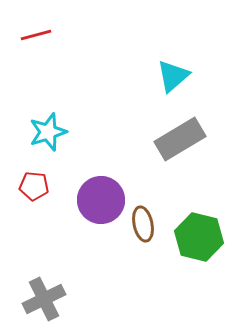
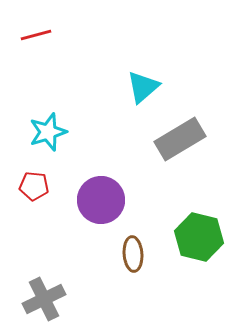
cyan triangle: moved 30 px left, 11 px down
brown ellipse: moved 10 px left, 30 px down; rotated 8 degrees clockwise
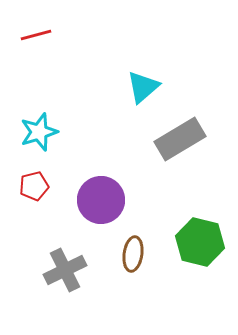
cyan star: moved 9 px left
red pentagon: rotated 20 degrees counterclockwise
green hexagon: moved 1 px right, 5 px down
brown ellipse: rotated 12 degrees clockwise
gray cross: moved 21 px right, 29 px up
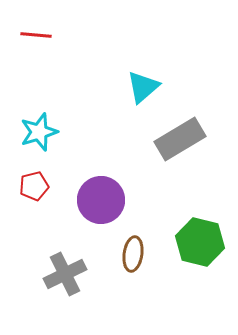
red line: rotated 20 degrees clockwise
gray cross: moved 4 px down
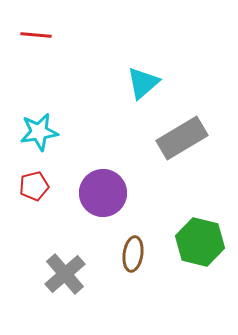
cyan triangle: moved 4 px up
cyan star: rotated 9 degrees clockwise
gray rectangle: moved 2 px right, 1 px up
purple circle: moved 2 px right, 7 px up
gray cross: rotated 15 degrees counterclockwise
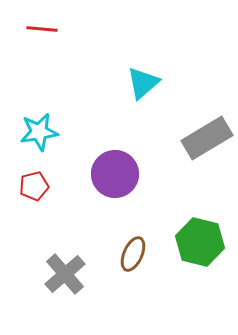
red line: moved 6 px right, 6 px up
gray rectangle: moved 25 px right
purple circle: moved 12 px right, 19 px up
brown ellipse: rotated 16 degrees clockwise
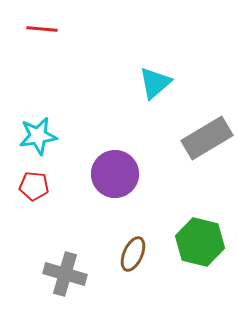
cyan triangle: moved 12 px right
cyan star: moved 1 px left, 4 px down
red pentagon: rotated 20 degrees clockwise
gray cross: rotated 33 degrees counterclockwise
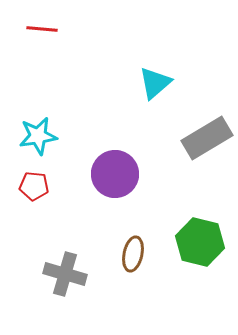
brown ellipse: rotated 12 degrees counterclockwise
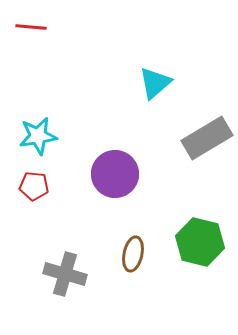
red line: moved 11 px left, 2 px up
